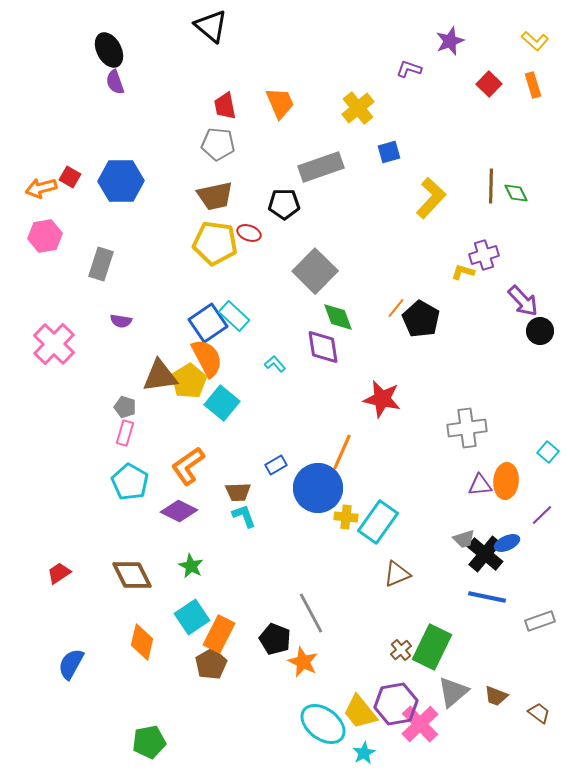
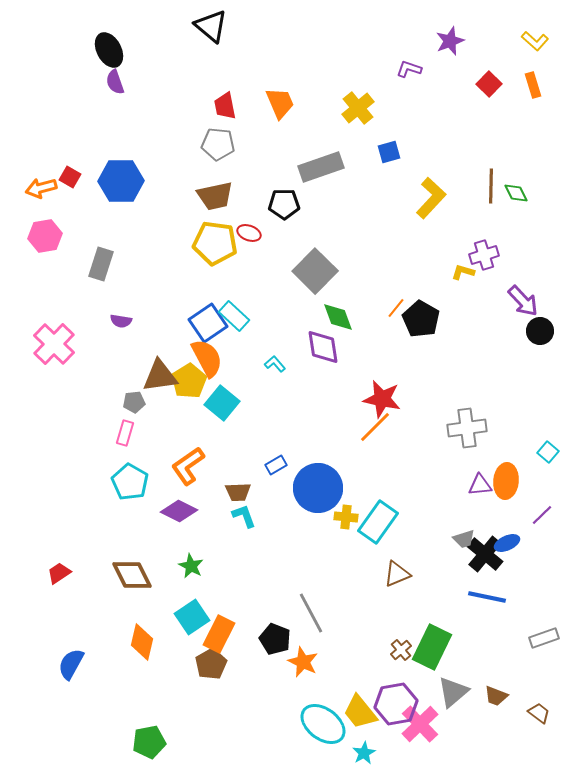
gray pentagon at (125, 407): moved 9 px right, 5 px up; rotated 25 degrees counterclockwise
orange line at (342, 452): moved 33 px right, 25 px up; rotated 21 degrees clockwise
gray rectangle at (540, 621): moved 4 px right, 17 px down
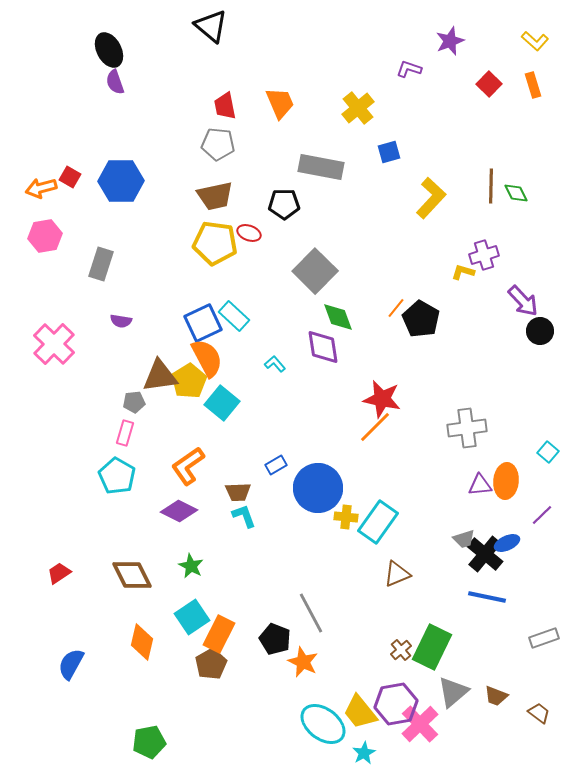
gray rectangle at (321, 167): rotated 30 degrees clockwise
blue square at (208, 323): moved 5 px left; rotated 9 degrees clockwise
cyan pentagon at (130, 482): moved 13 px left, 6 px up
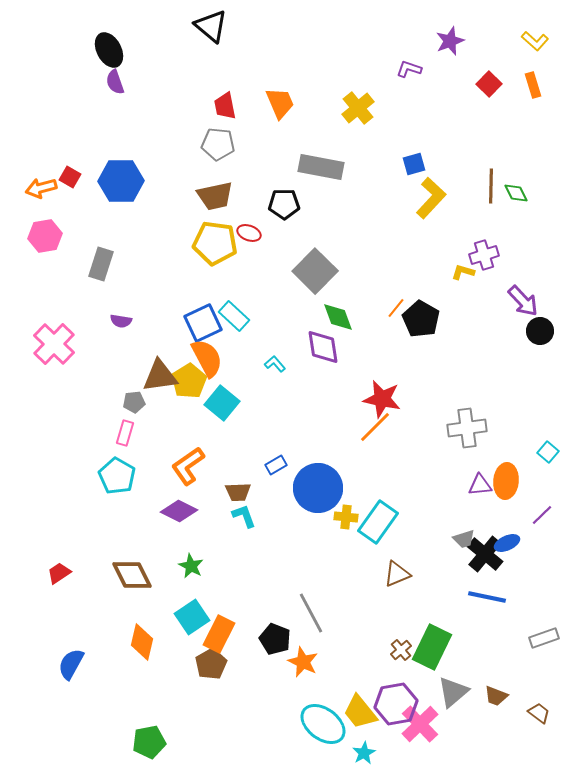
blue square at (389, 152): moved 25 px right, 12 px down
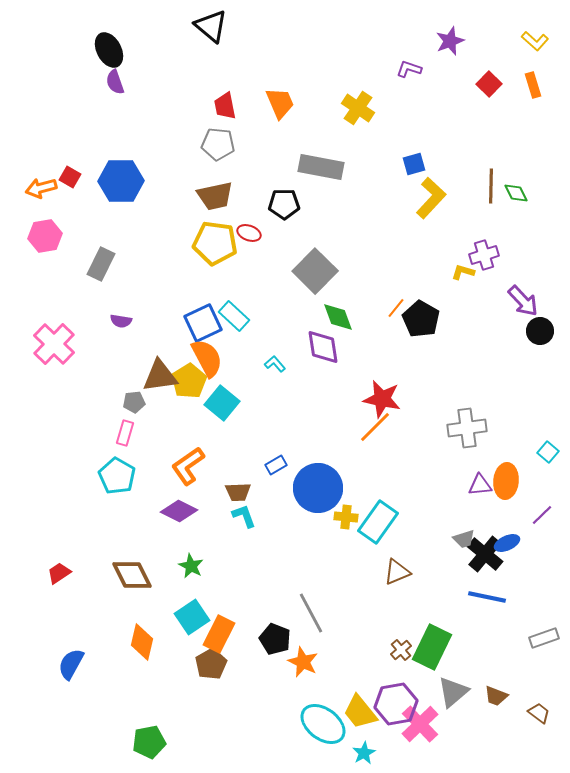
yellow cross at (358, 108): rotated 16 degrees counterclockwise
gray rectangle at (101, 264): rotated 8 degrees clockwise
brown triangle at (397, 574): moved 2 px up
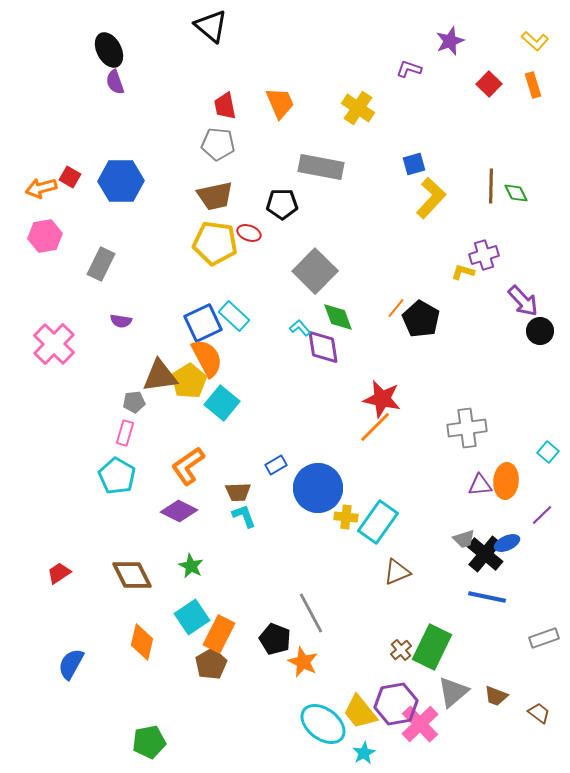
black pentagon at (284, 204): moved 2 px left
cyan L-shape at (275, 364): moved 25 px right, 36 px up
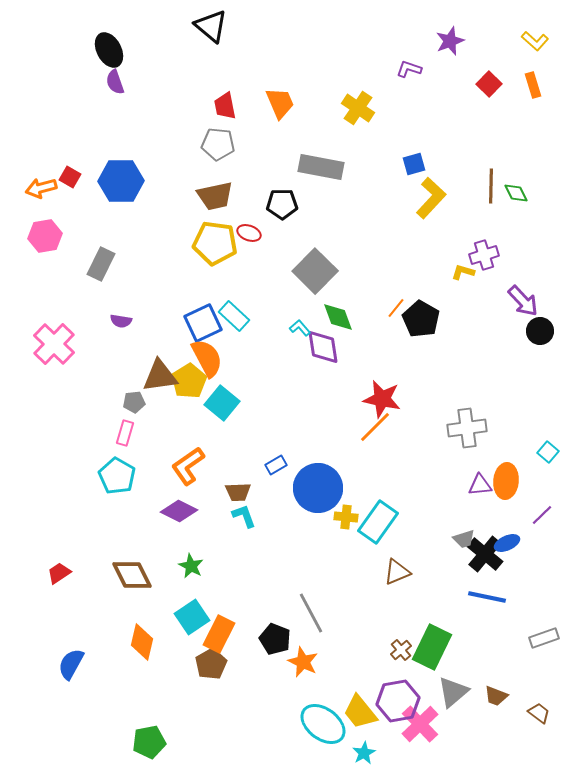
purple hexagon at (396, 704): moved 2 px right, 3 px up
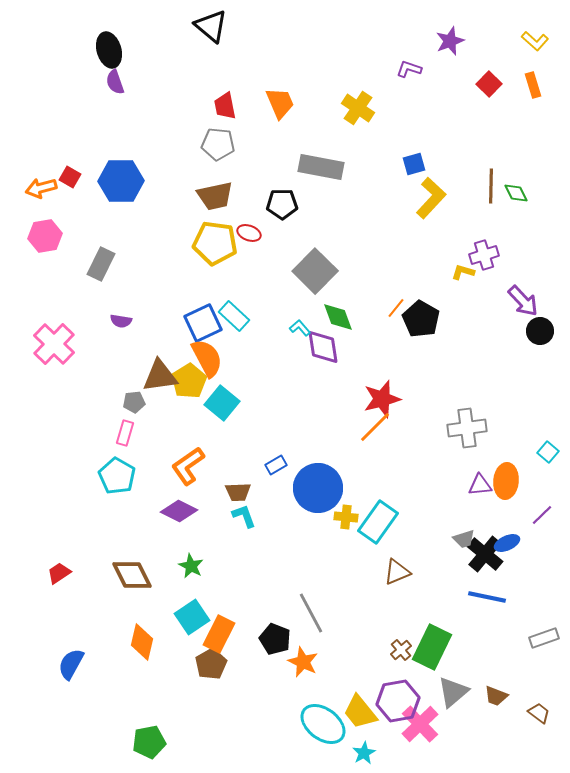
black ellipse at (109, 50): rotated 12 degrees clockwise
red star at (382, 399): rotated 27 degrees counterclockwise
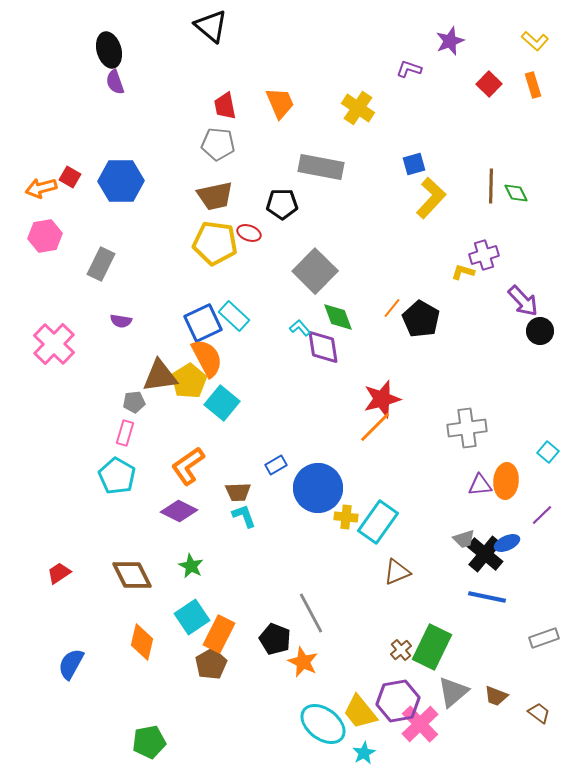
orange line at (396, 308): moved 4 px left
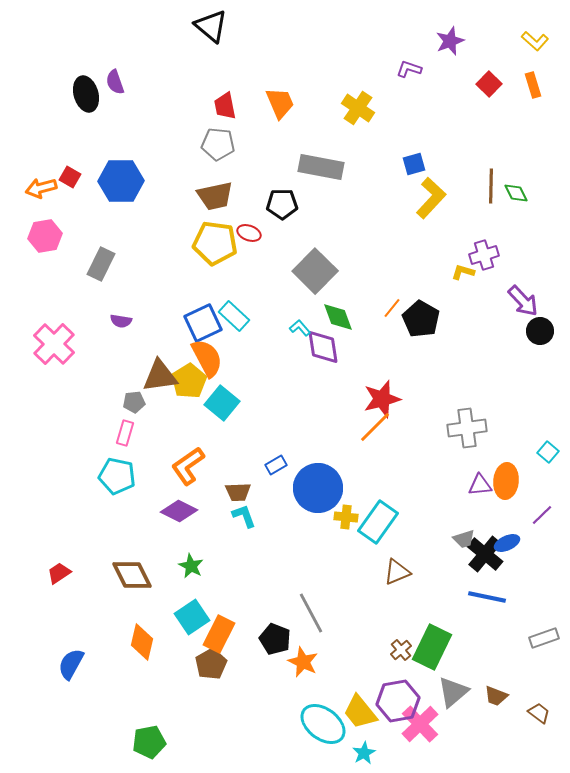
black ellipse at (109, 50): moved 23 px left, 44 px down
cyan pentagon at (117, 476): rotated 18 degrees counterclockwise
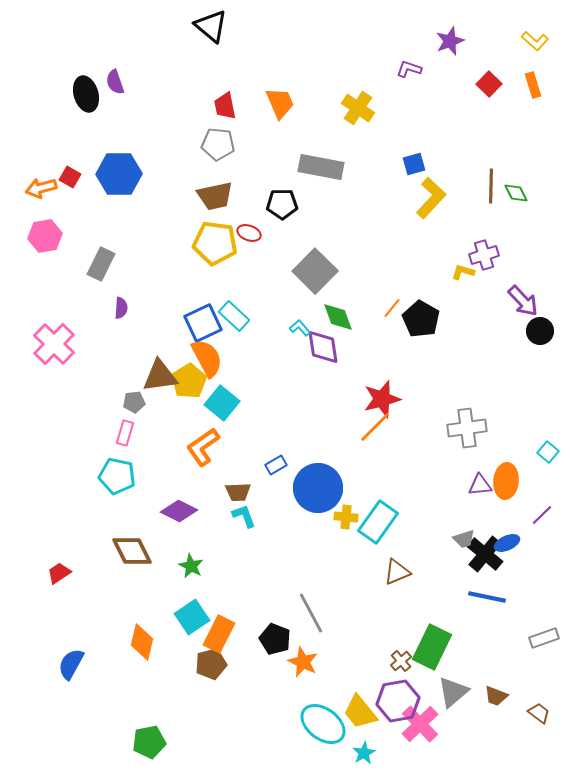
blue hexagon at (121, 181): moved 2 px left, 7 px up
purple semicircle at (121, 321): moved 13 px up; rotated 95 degrees counterclockwise
orange L-shape at (188, 466): moved 15 px right, 19 px up
brown diamond at (132, 575): moved 24 px up
brown cross at (401, 650): moved 11 px down
brown pentagon at (211, 664): rotated 16 degrees clockwise
